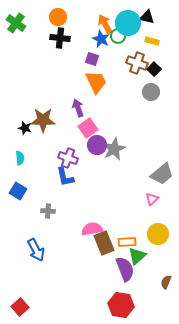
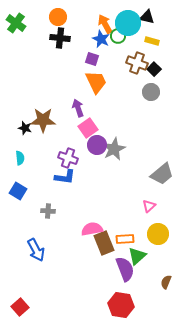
blue L-shape: rotated 70 degrees counterclockwise
pink triangle: moved 3 px left, 7 px down
orange rectangle: moved 2 px left, 3 px up
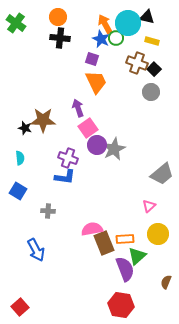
green circle: moved 2 px left, 2 px down
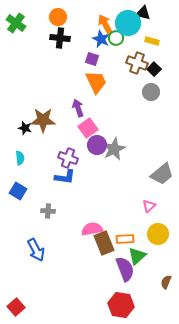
black triangle: moved 4 px left, 4 px up
red square: moved 4 px left
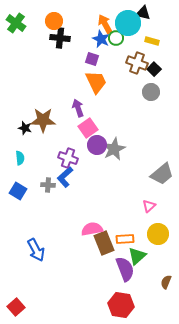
orange circle: moved 4 px left, 4 px down
blue L-shape: rotated 130 degrees clockwise
gray cross: moved 26 px up
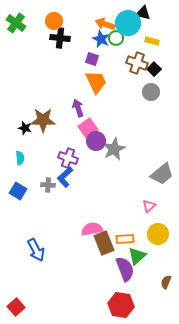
orange arrow: rotated 42 degrees counterclockwise
purple circle: moved 1 px left, 4 px up
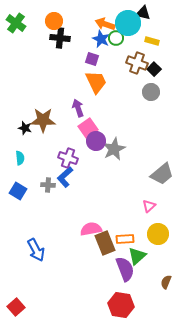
pink semicircle: moved 1 px left
brown rectangle: moved 1 px right
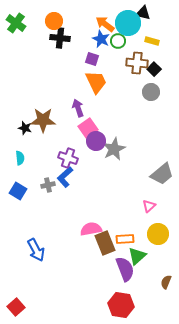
orange arrow: rotated 18 degrees clockwise
green circle: moved 2 px right, 3 px down
brown cross: rotated 15 degrees counterclockwise
gray cross: rotated 16 degrees counterclockwise
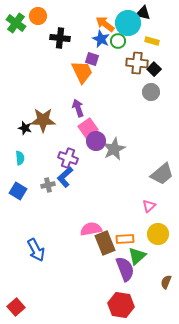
orange circle: moved 16 px left, 5 px up
orange trapezoid: moved 14 px left, 10 px up
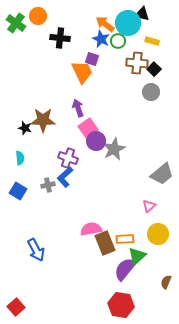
black triangle: moved 1 px left, 1 px down
purple semicircle: rotated 120 degrees counterclockwise
